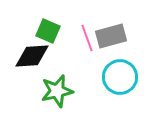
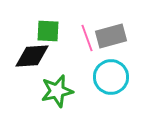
green square: rotated 20 degrees counterclockwise
cyan circle: moved 9 px left
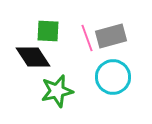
black diamond: moved 1 px right, 1 px down; rotated 60 degrees clockwise
cyan circle: moved 2 px right
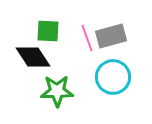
green star: rotated 12 degrees clockwise
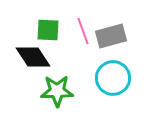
green square: moved 1 px up
pink line: moved 4 px left, 7 px up
cyan circle: moved 1 px down
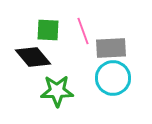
gray rectangle: moved 12 px down; rotated 12 degrees clockwise
black diamond: rotated 6 degrees counterclockwise
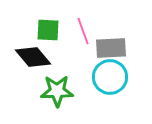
cyan circle: moved 3 px left, 1 px up
